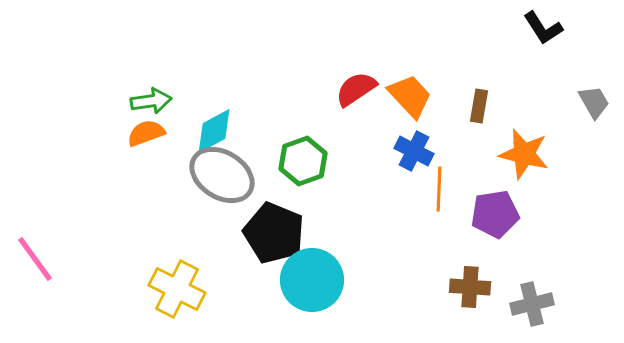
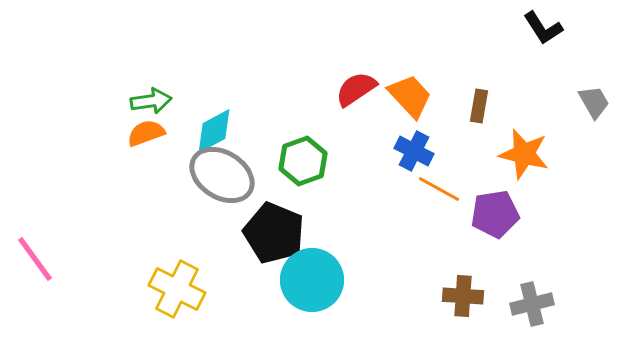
orange line: rotated 63 degrees counterclockwise
brown cross: moved 7 px left, 9 px down
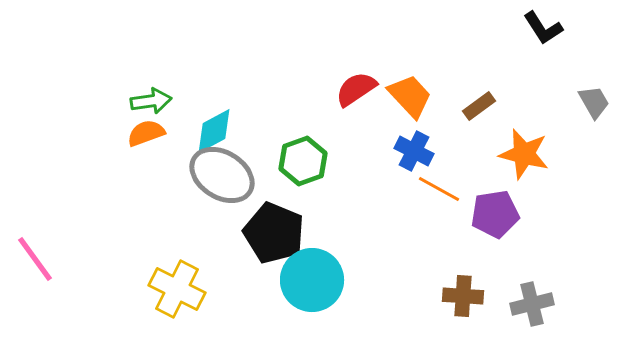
brown rectangle: rotated 44 degrees clockwise
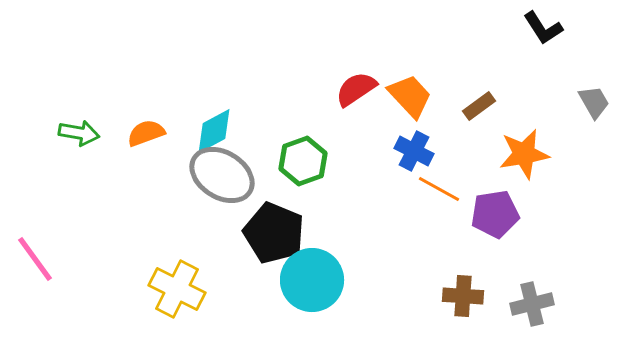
green arrow: moved 72 px left, 32 px down; rotated 18 degrees clockwise
orange star: rotated 24 degrees counterclockwise
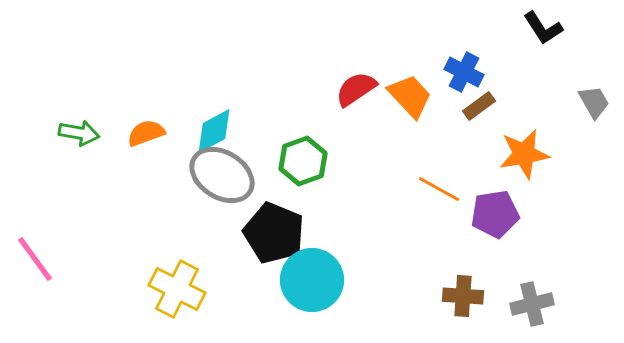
blue cross: moved 50 px right, 79 px up
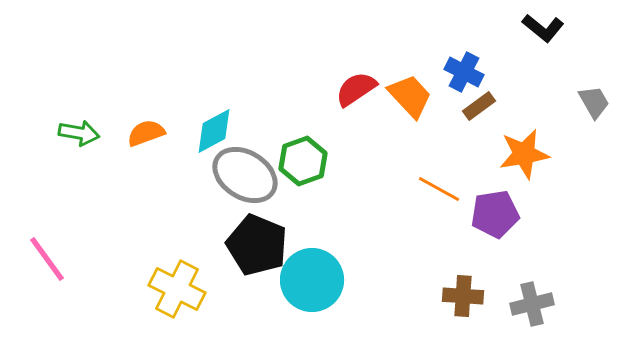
black L-shape: rotated 18 degrees counterclockwise
gray ellipse: moved 23 px right
black pentagon: moved 17 px left, 12 px down
pink line: moved 12 px right
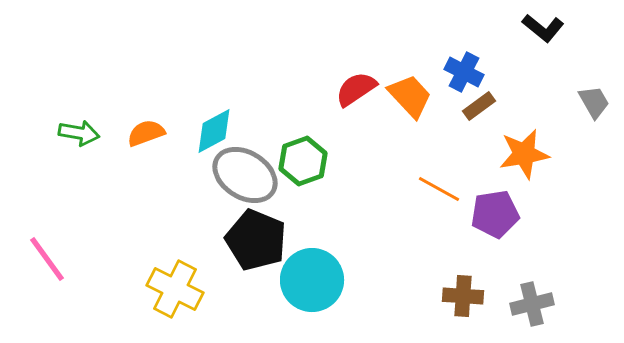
black pentagon: moved 1 px left, 5 px up
yellow cross: moved 2 px left
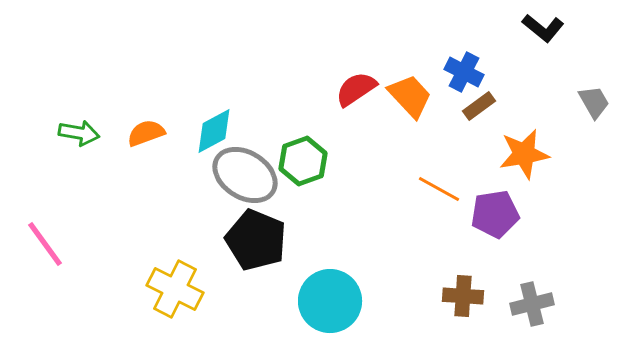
pink line: moved 2 px left, 15 px up
cyan circle: moved 18 px right, 21 px down
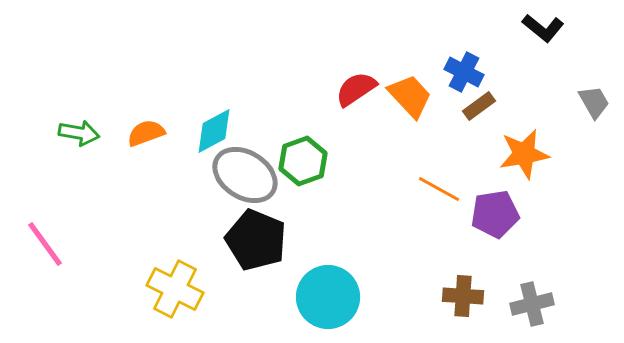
cyan circle: moved 2 px left, 4 px up
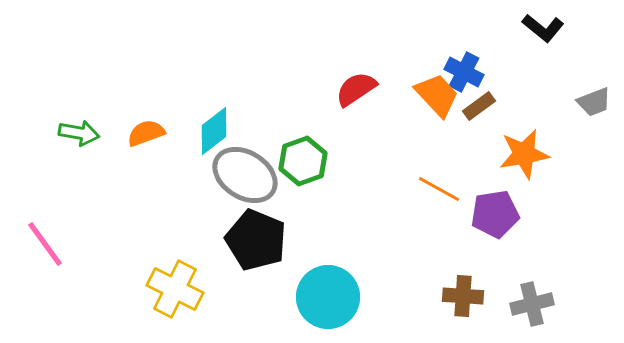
orange trapezoid: moved 27 px right, 1 px up
gray trapezoid: rotated 99 degrees clockwise
cyan diamond: rotated 9 degrees counterclockwise
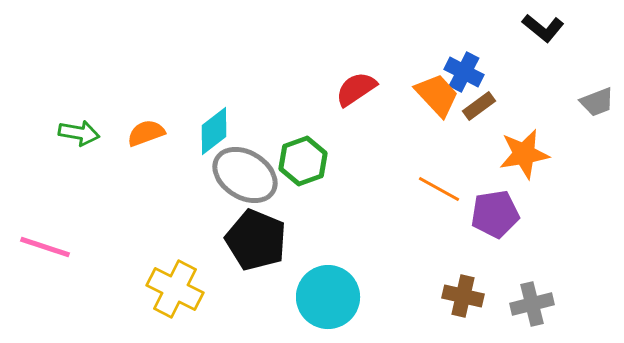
gray trapezoid: moved 3 px right
pink line: moved 3 px down; rotated 36 degrees counterclockwise
brown cross: rotated 9 degrees clockwise
